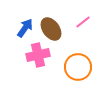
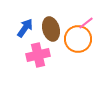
pink line: moved 3 px right, 1 px down
brown ellipse: rotated 20 degrees clockwise
orange circle: moved 28 px up
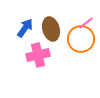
orange circle: moved 3 px right
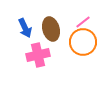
pink line: moved 3 px left, 1 px up
blue arrow: rotated 120 degrees clockwise
orange circle: moved 2 px right, 3 px down
